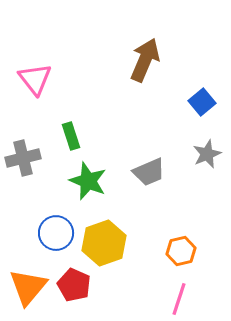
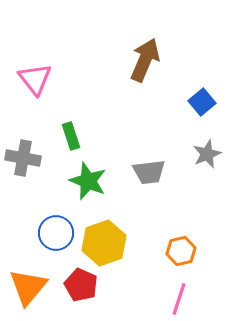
gray cross: rotated 24 degrees clockwise
gray trapezoid: rotated 16 degrees clockwise
red pentagon: moved 7 px right
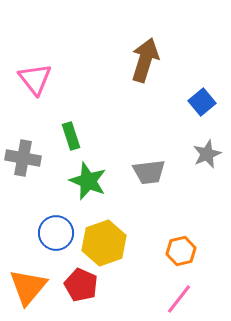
brown arrow: rotated 6 degrees counterclockwise
pink line: rotated 20 degrees clockwise
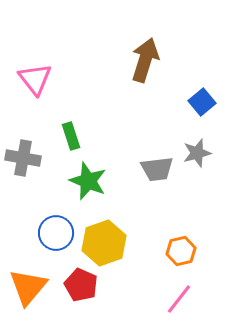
gray star: moved 10 px left, 1 px up; rotated 8 degrees clockwise
gray trapezoid: moved 8 px right, 3 px up
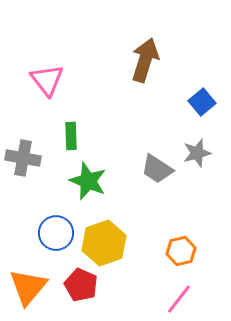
pink triangle: moved 12 px right, 1 px down
green rectangle: rotated 16 degrees clockwise
gray trapezoid: rotated 40 degrees clockwise
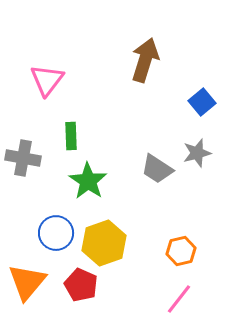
pink triangle: rotated 15 degrees clockwise
green star: rotated 12 degrees clockwise
orange triangle: moved 1 px left, 5 px up
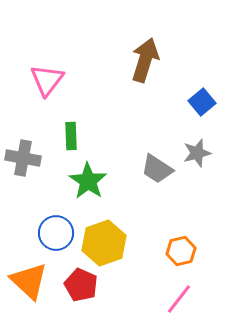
orange triangle: moved 2 px right, 1 px up; rotated 27 degrees counterclockwise
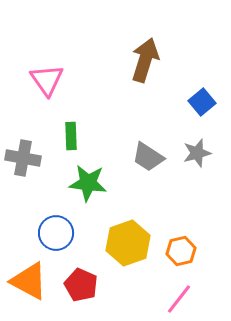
pink triangle: rotated 12 degrees counterclockwise
gray trapezoid: moved 9 px left, 12 px up
green star: moved 2 px down; rotated 27 degrees counterclockwise
yellow hexagon: moved 24 px right
orange triangle: rotated 15 degrees counterclockwise
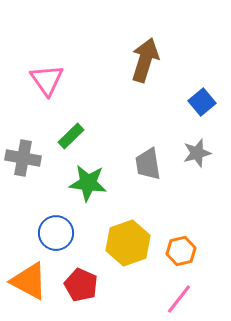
green rectangle: rotated 48 degrees clockwise
gray trapezoid: moved 7 px down; rotated 48 degrees clockwise
